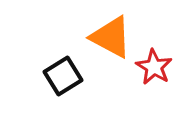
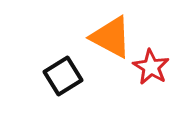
red star: moved 3 px left
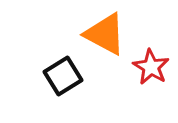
orange triangle: moved 6 px left, 3 px up
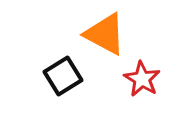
red star: moved 9 px left, 12 px down
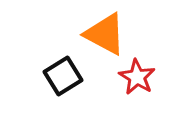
red star: moved 5 px left, 2 px up
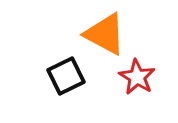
black square: moved 3 px right; rotated 6 degrees clockwise
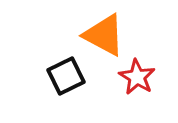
orange triangle: moved 1 px left, 1 px down
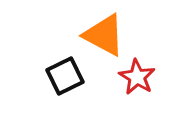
black square: moved 1 px left
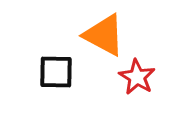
black square: moved 9 px left, 4 px up; rotated 27 degrees clockwise
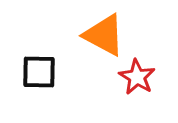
black square: moved 17 px left
